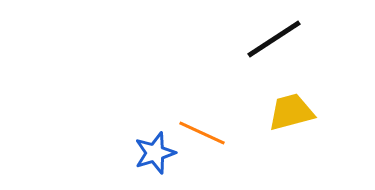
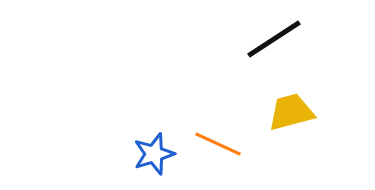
orange line: moved 16 px right, 11 px down
blue star: moved 1 px left, 1 px down
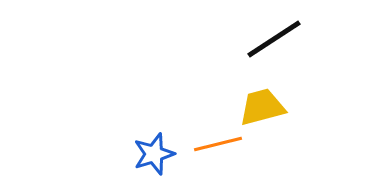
yellow trapezoid: moved 29 px left, 5 px up
orange line: rotated 39 degrees counterclockwise
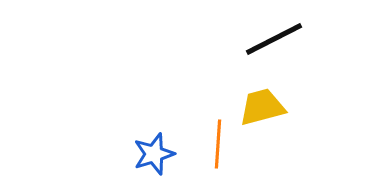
black line: rotated 6 degrees clockwise
orange line: rotated 72 degrees counterclockwise
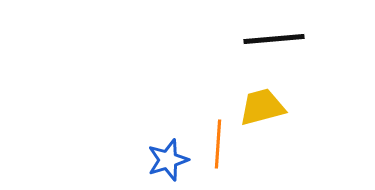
black line: rotated 22 degrees clockwise
blue star: moved 14 px right, 6 px down
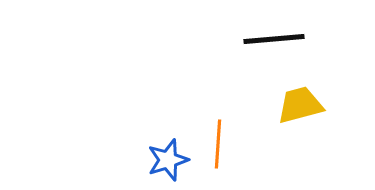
yellow trapezoid: moved 38 px right, 2 px up
